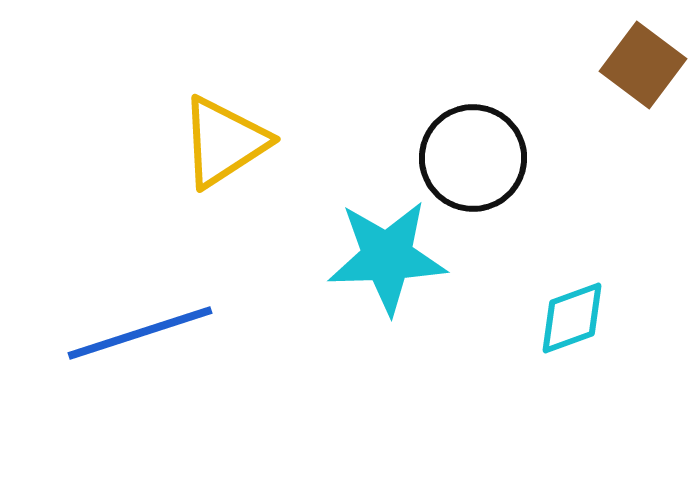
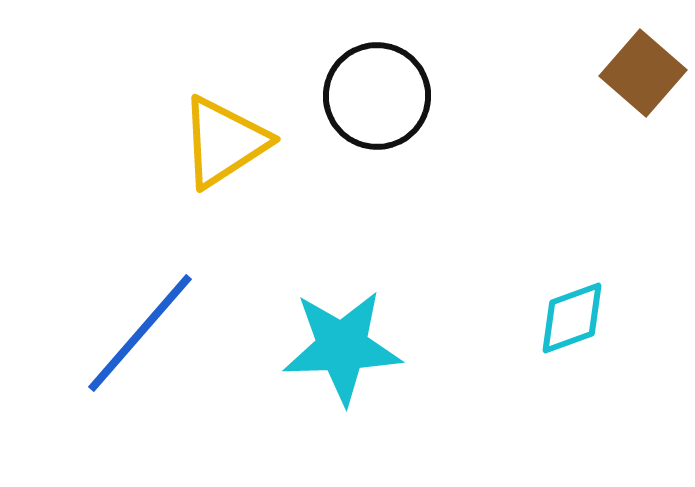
brown square: moved 8 px down; rotated 4 degrees clockwise
black circle: moved 96 px left, 62 px up
cyan star: moved 45 px left, 90 px down
blue line: rotated 31 degrees counterclockwise
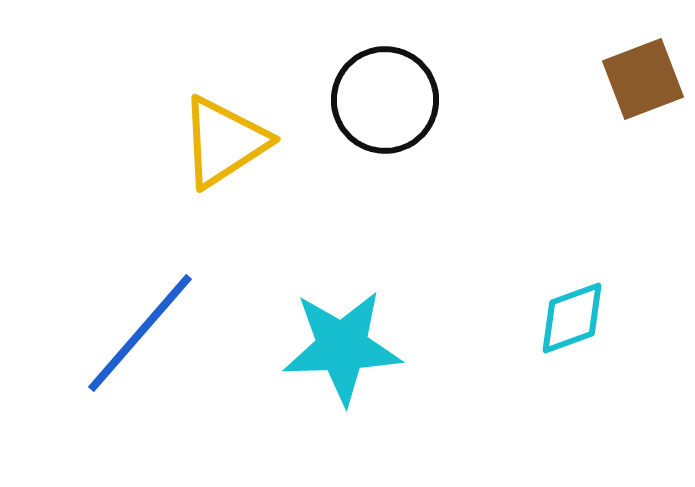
brown square: moved 6 px down; rotated 28 degrees clockwise
black circle: moved 8 px right, 4 px down
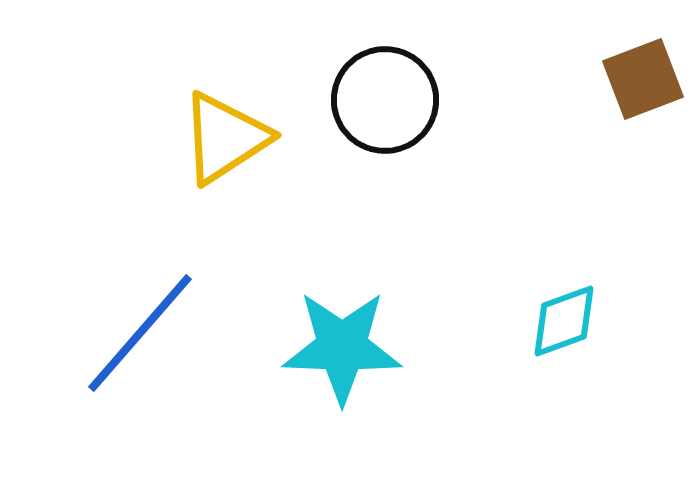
yellow triangle: moved 1 px right, 4 px up
cyan diamond: moved 8 px left, 3 px down
cyan star: rotated 4 degrees clockwise
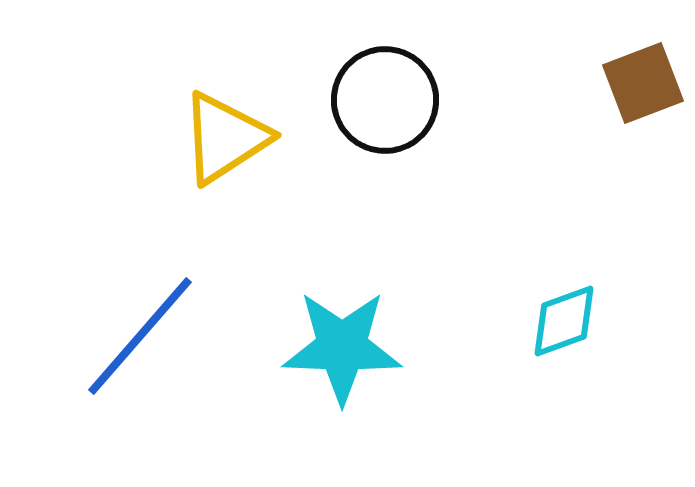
brown square: moved 4 px down
blue line: moved 3 px down
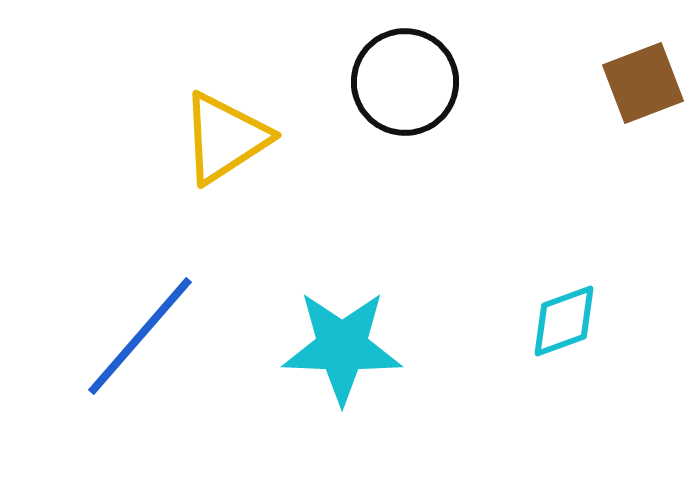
black circle: moved 20 px right, 18 px up
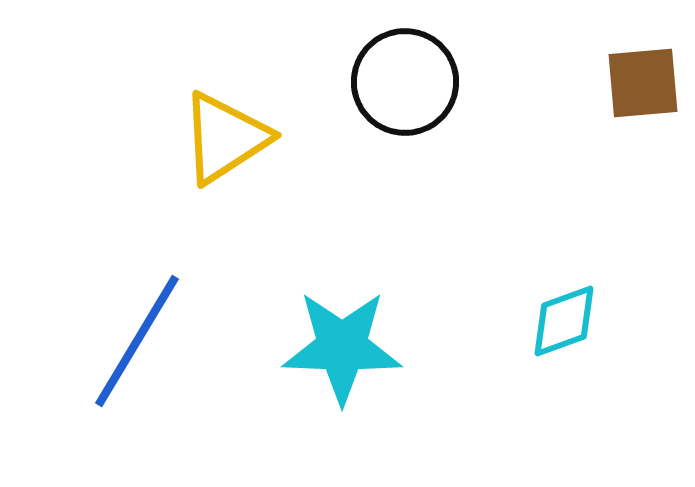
brown square: rotated 16 degrees clockwise
blue line: moved 3 px left, 5 px down; rotated 10 degrees counterclockwise
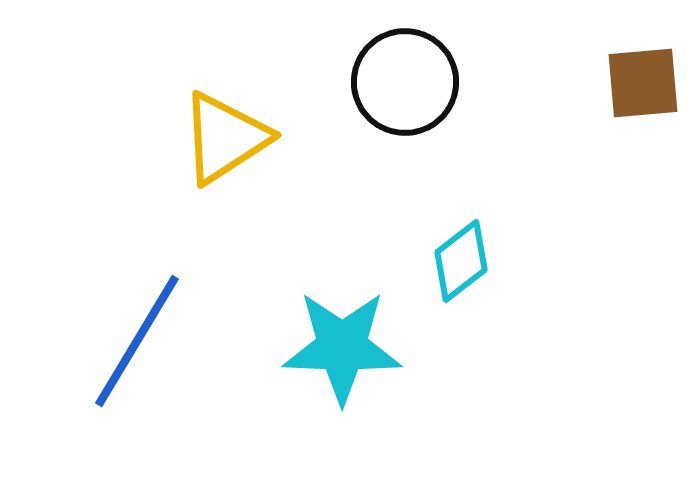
cyan diamond: moved 103 px left, 60 px up; rotated 18 degrees counterclockwise
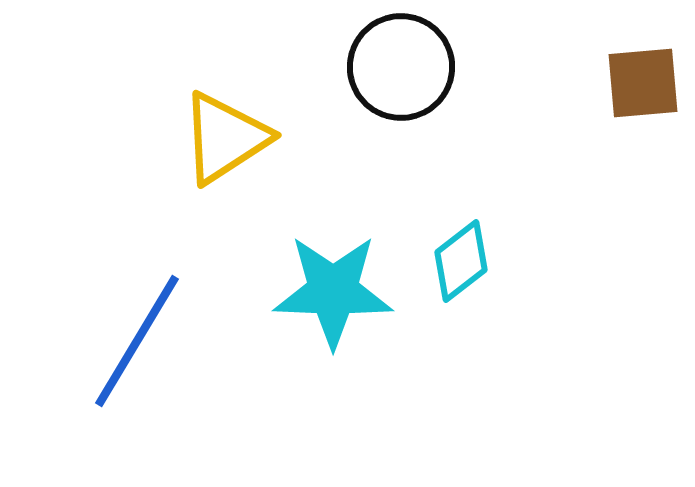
black circle: moved 4 px left, 15 px up
cyan star: moved 9 px left, 56 px up
